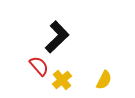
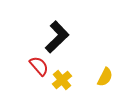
yellow semicircle: moved 1 px right, 3 px up
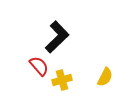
yellow cross: rotated 24 degrees clockwise
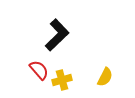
black L-shape: moved 2 px up
red semicircle: moved 4 px down
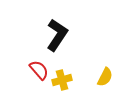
black L-shape: rotated 12 degrees counterclockwise
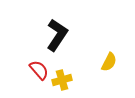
yellow semicircle: moved 4 px right, 15 px up
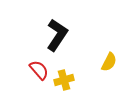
yellow cross: moved 2 px right
